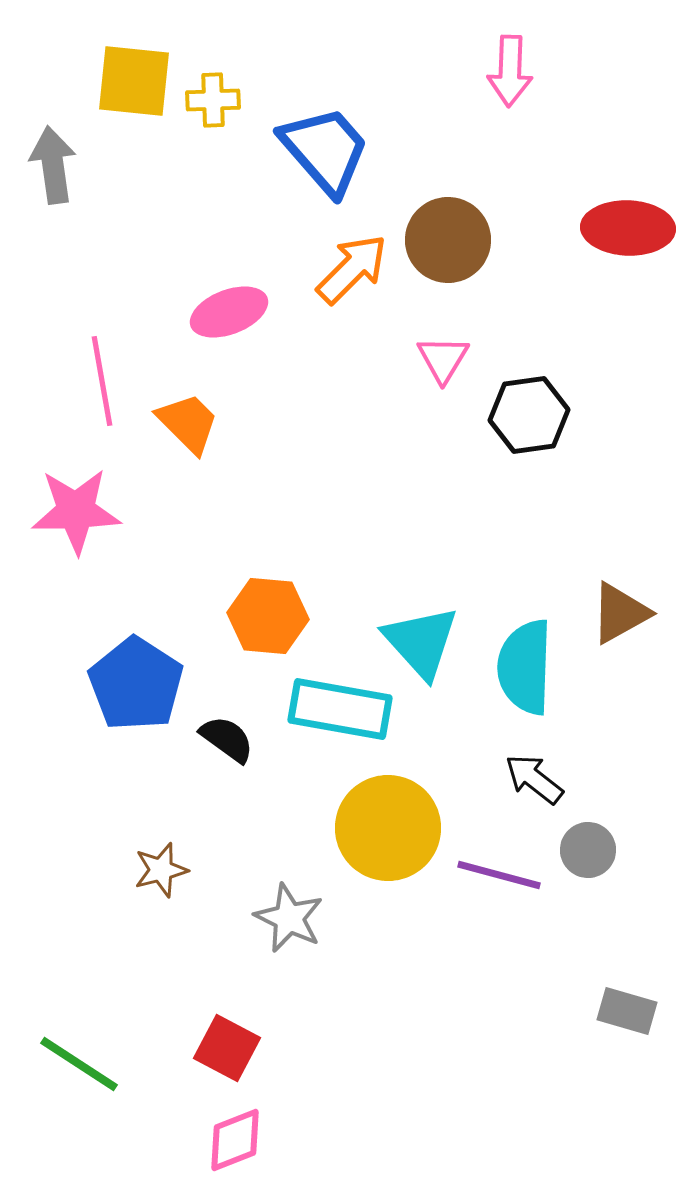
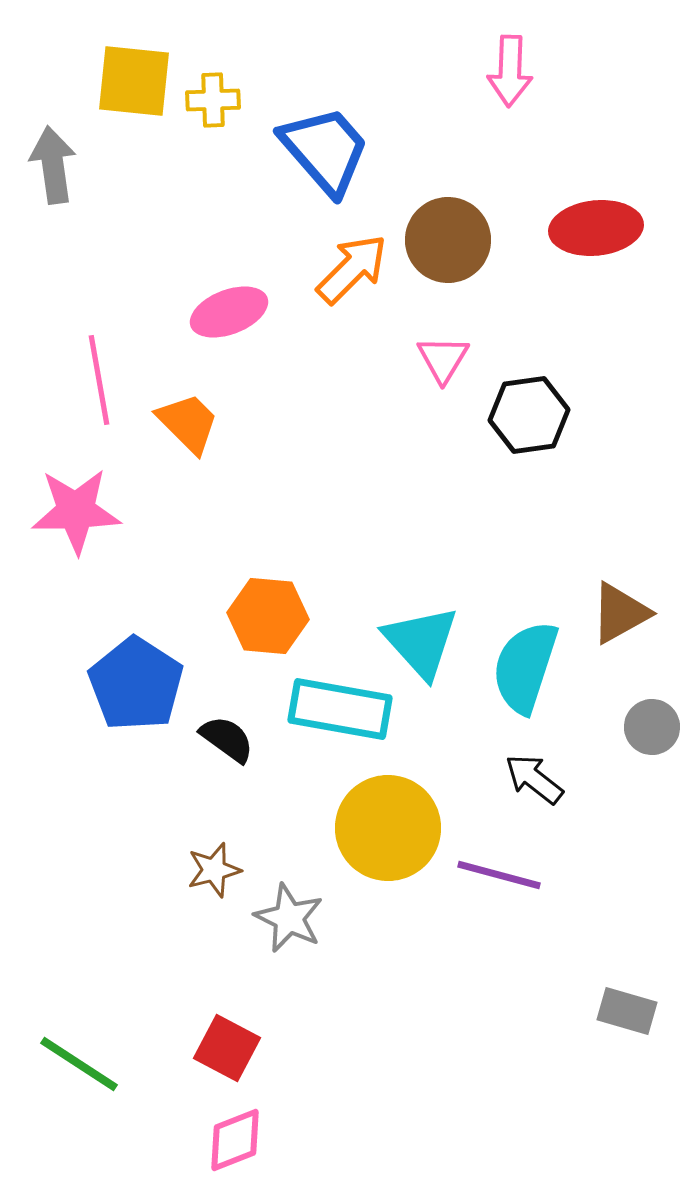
red ellipse: moved 32 px left; rotated 8 degrees counterclockwise
pink line: moved 3 px left, 1 px up
cyan semicircle: rotated 16 degrees clockwise
gray circle: moved 64 px right, 123 px up
brown star: moved 53 px right
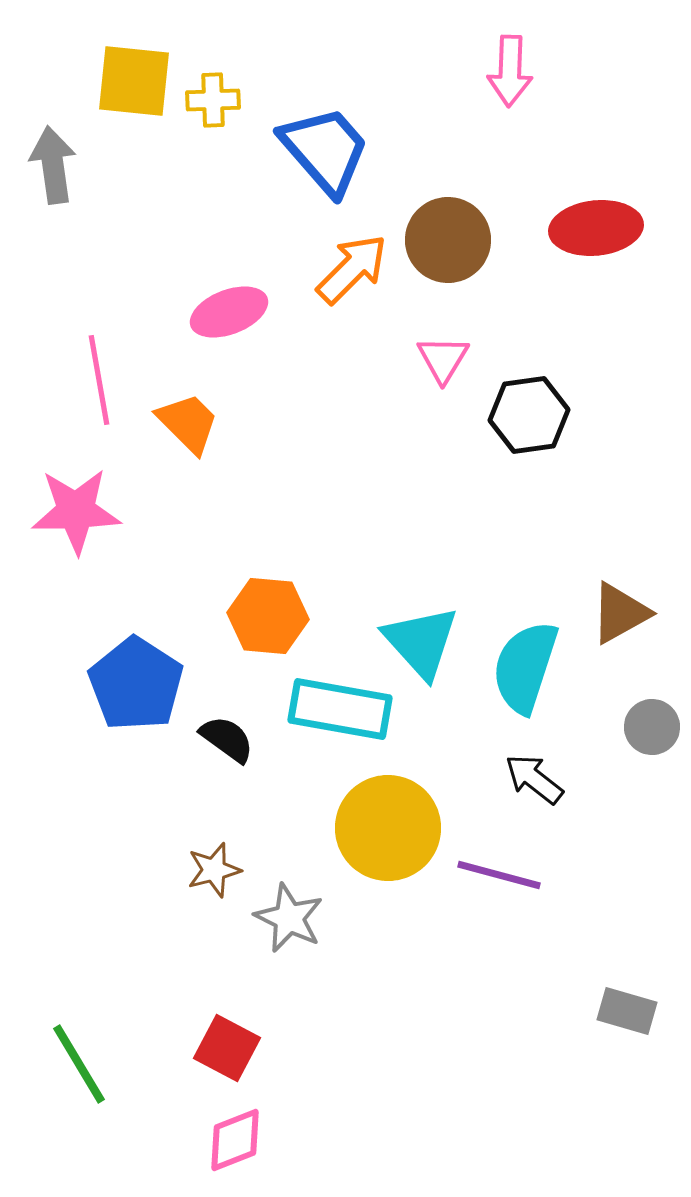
green line: rotated 26 degrees clockwise
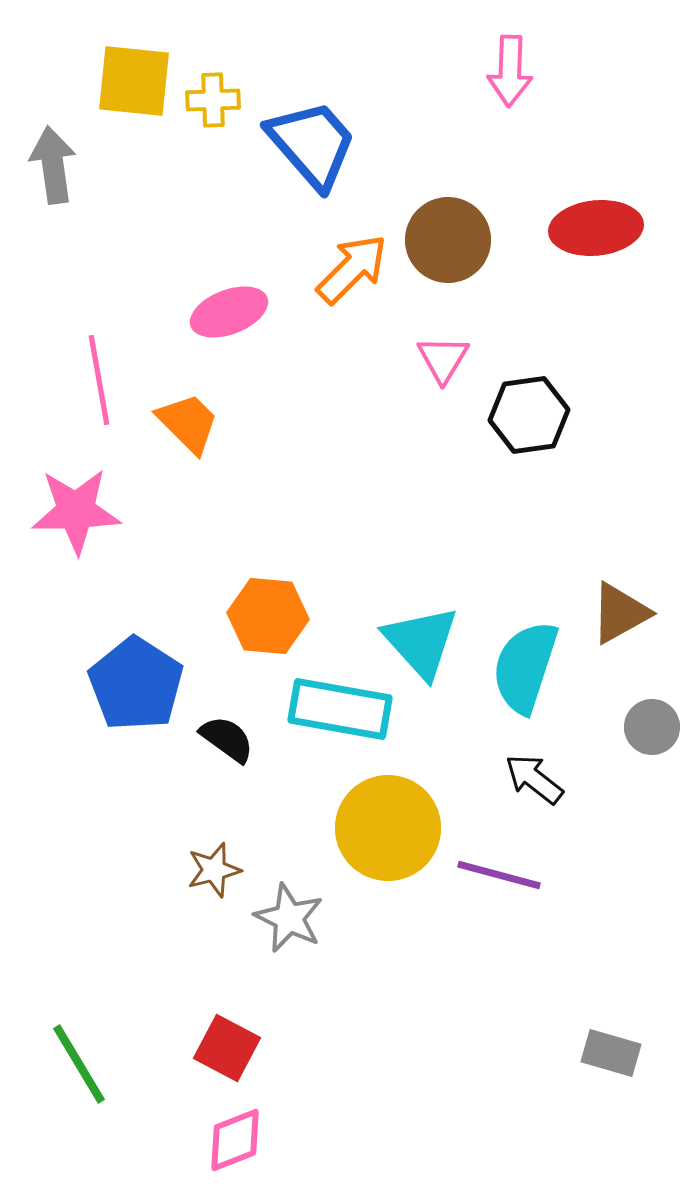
blue trapezoid: moved 13 px left, 6 px up
gray rectangle: moved 16 px left, 42 px down
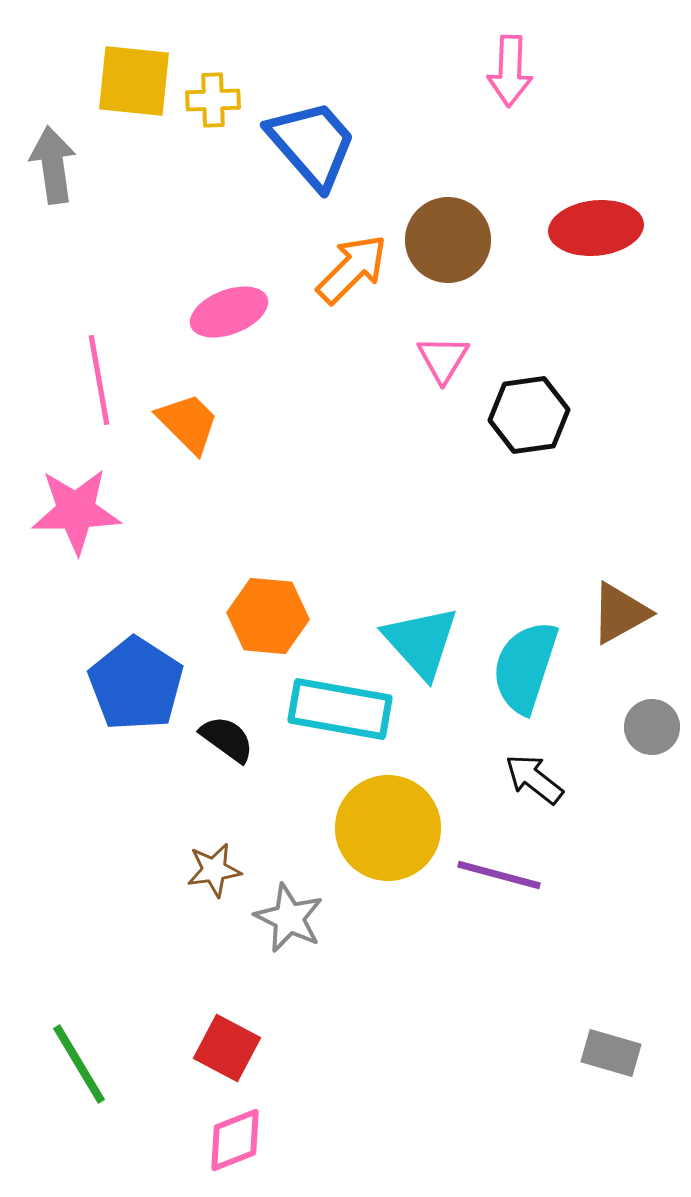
brown star: rotated 6 degrees clockwise
